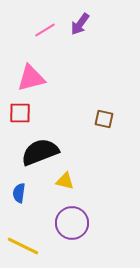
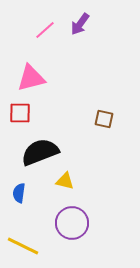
pink line: rotated 10 degrees counterclockwise
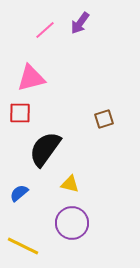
purple arrow: moved 1 px up
brown square: rotated 30 degrees counterclockwise
black semicircle: moved 5 px right, 3 px up; rotated 33 degrees counterclockwise
yellow triangle: moved 5 px right, 3 px down
blue semicircle: rotated 42 degrees clockwise
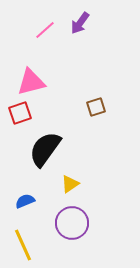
pink triangle: moved 4 px down
red square: rotated 20 degrees counterclockwise
brown square: moved 8 px left, 12 px up
yellow triangle: rotated 48 degrees counterclockwise
blue semicircle: moved 6 px right, 8 px down; rotated 18 degrees clockwise
yellow line: moved 1 px up; rotated 40 degrees clockwise
